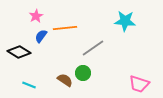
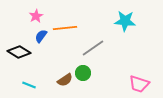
brown semicircle: rotated 112 degrees clockwise
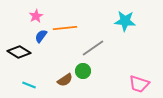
green circle: moved 2 px up
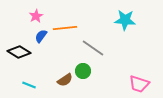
cyan star: moved 1 px up
gray line: rotated 70 degrees clockwise
